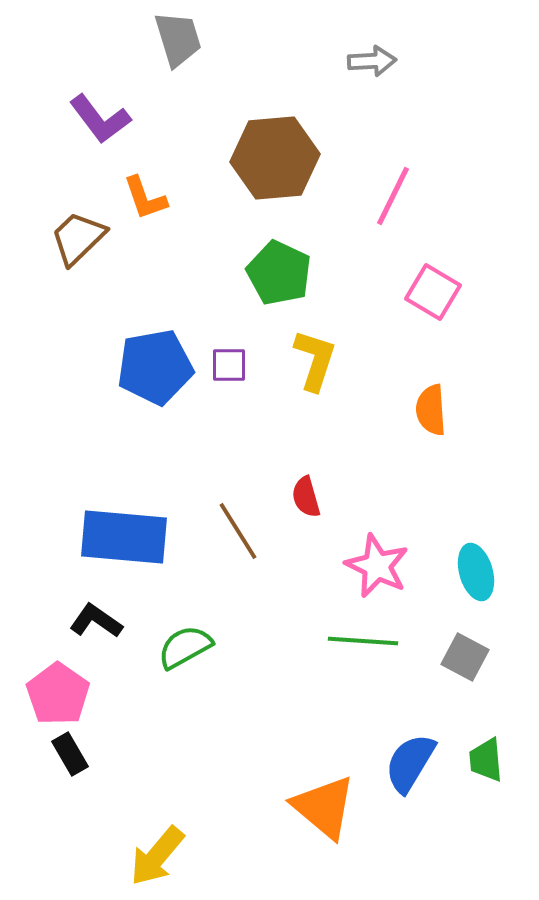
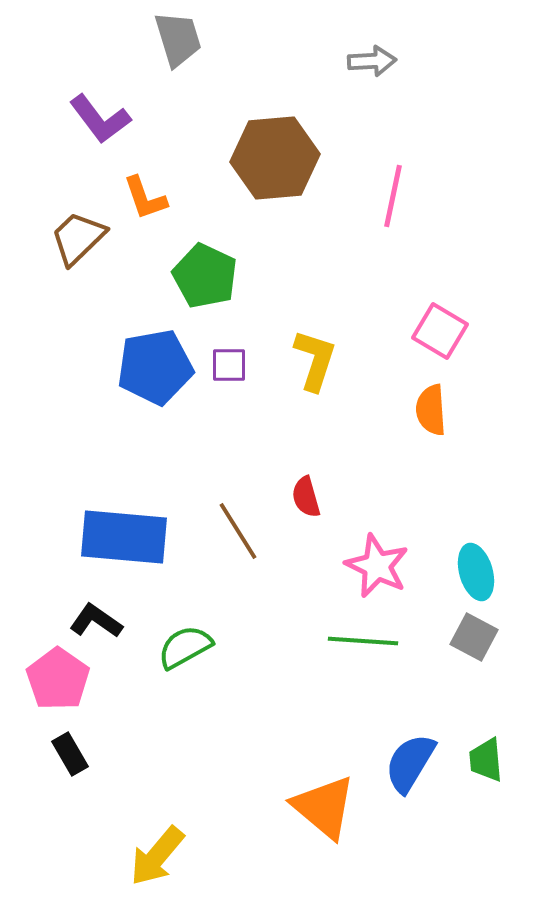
pink line: rotated 14 degrees counterclockwise
green pentagon: moved 74 px left, 3 px down
pink square: moved 7 px right, 39 px down
gray square: moved 9 px right, 20 px up
pink pentagon: moved 15 px up
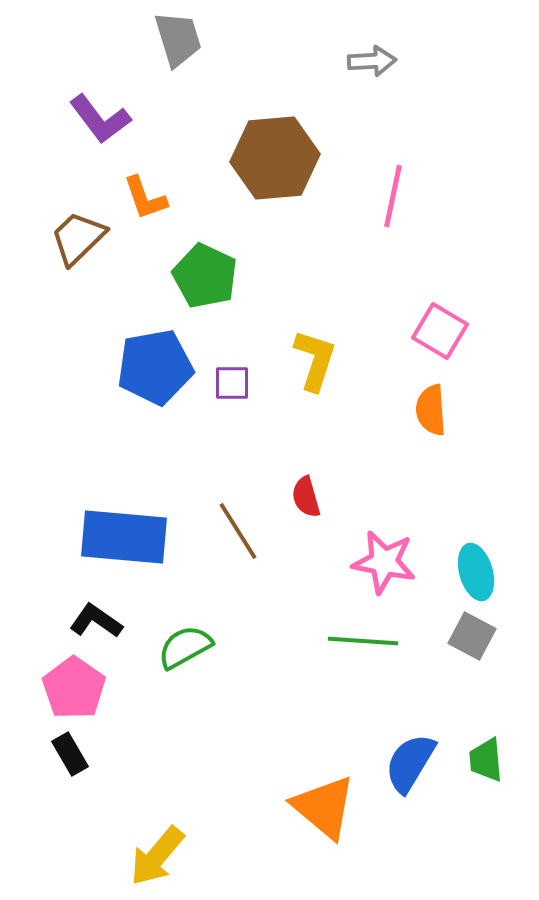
purple square: moved 3 px right, 18 px down
pink star: moved 7 px right, 4 px up; rotated 14 degrees counterclockwise
gray square: moved 2 px left, 1 px up
pink pentagon: moved 16 px right, 9 px down
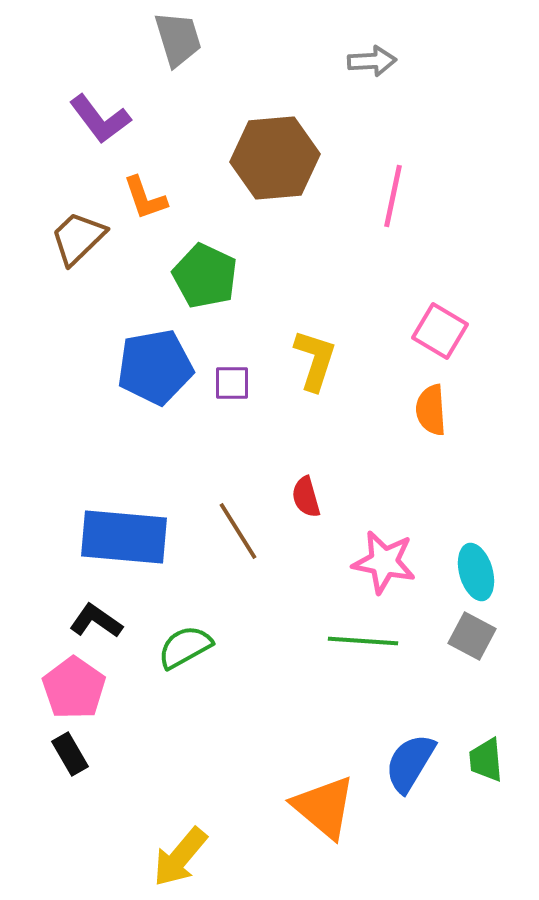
yellow arrow: moved 23 px right, 1 px down
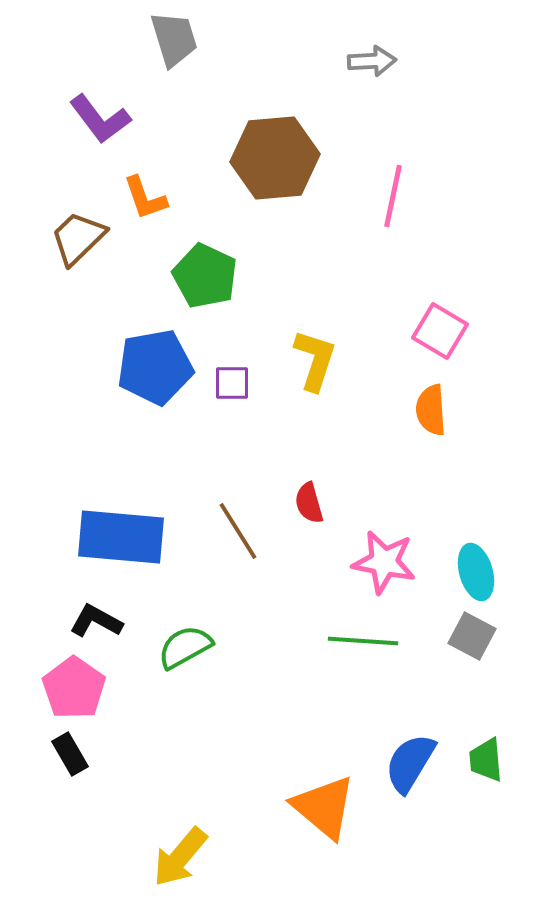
gray trapezoid: moved 4 px left
red semicircle: moved 3 px right, 6 px down
blue rectangle: moved 3 px left
black L-shape: rotated 6 degrees counterclockwise
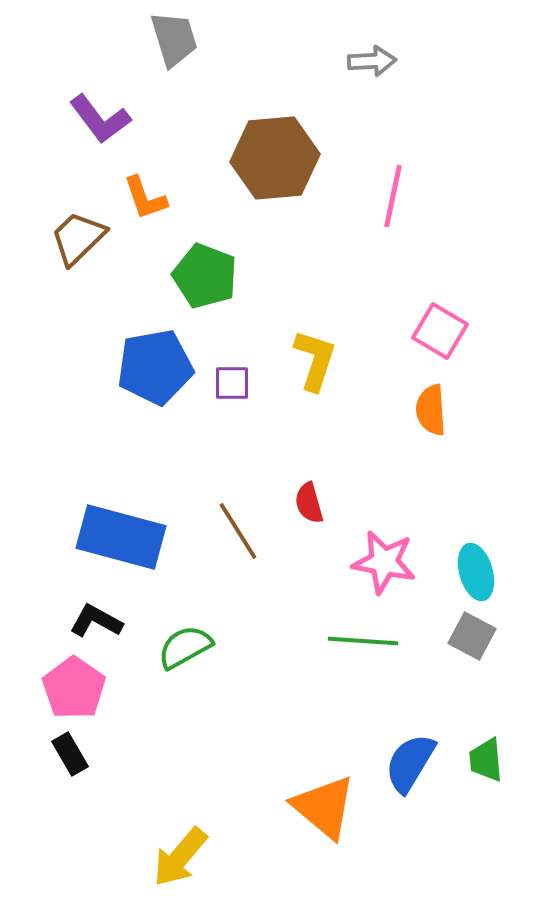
green pentagon: rotated 4 degrees counterclockwise
blue rectangle: rotated 10 degrees clockwise
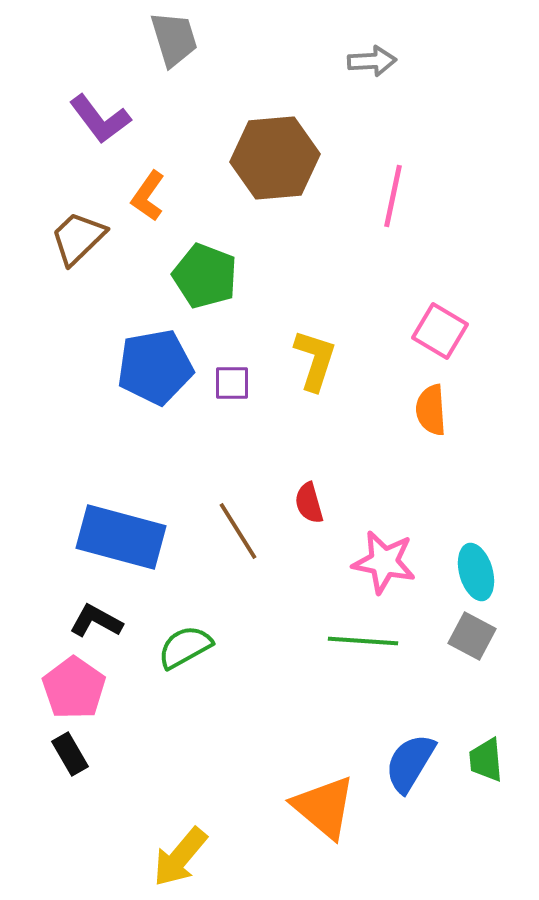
orange L-shape: moved 3 px right, 2 px up; rotated 54 degrees clockwise
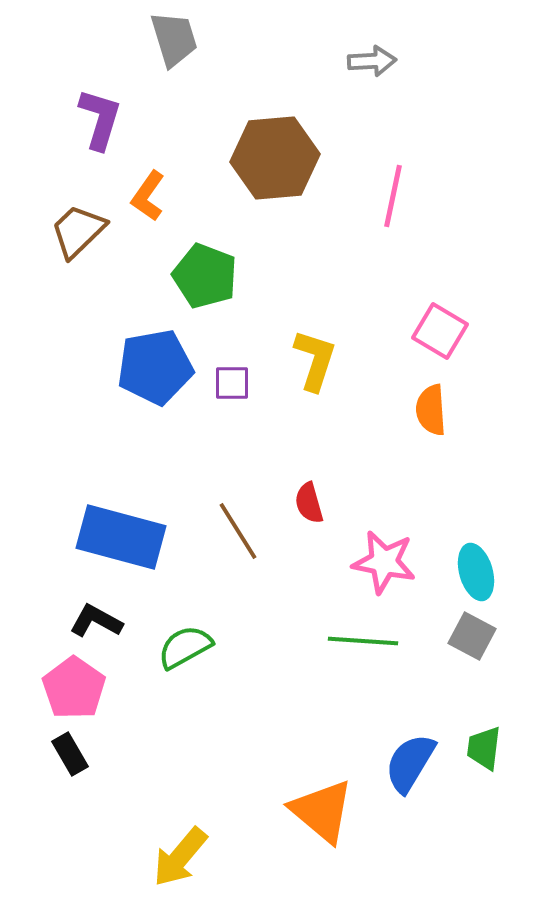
purple L-shape: rotated 126 degrees counterclockwise
brown trapezoid: moved 7 px up
green trapezoid: moved 2 px left, 12 px up; rotated 12 degrees clockwise
orange triangle: moved 2 px left, 4 px down
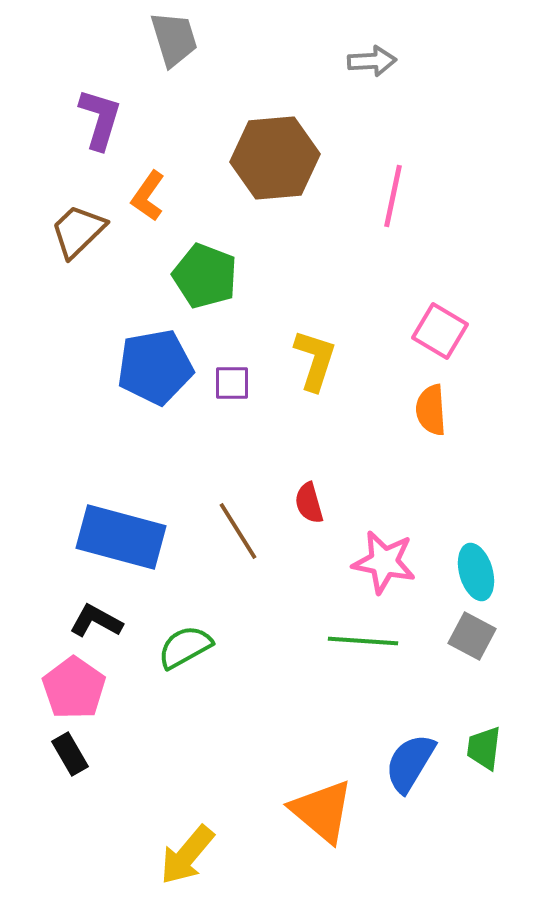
yellow arrow: moved 7 px right, 2 px up
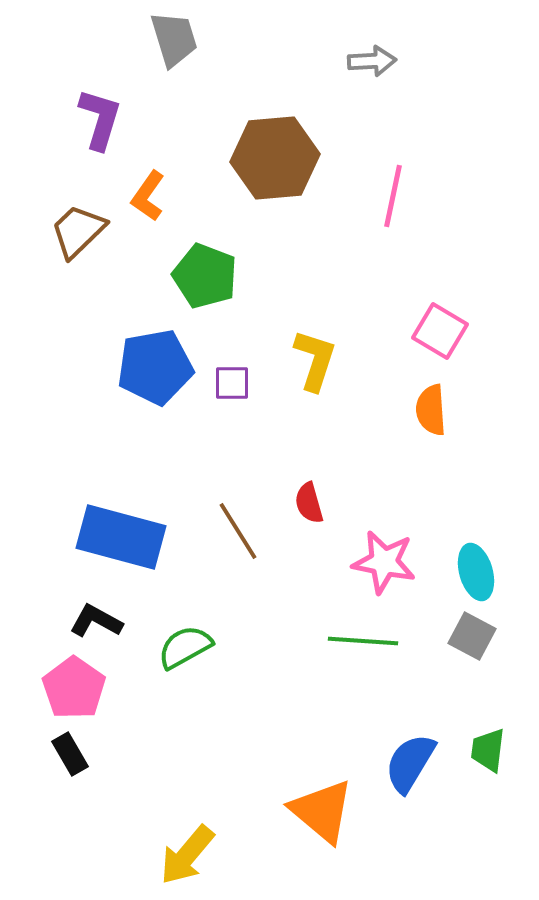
green trapezoid: moved 4 px right, 2 px down
